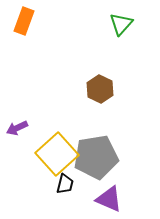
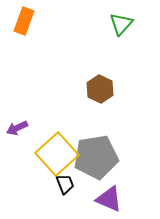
black trapezoid: rotated 35 degrees counterclockwise
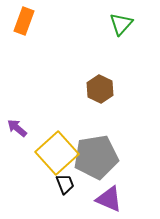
purple arrow: rotated 65 degrees clockwise
yellow square: moved 1 px up
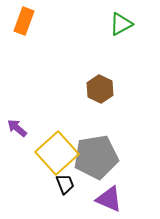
green triangle: rotated 20 degrees clockwise
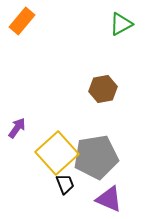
orange rectangle: moved 2 px left; rotated 20 degrees clockwise
brown hexagon: moved 3 px right; rotated 24 degrees clockwise
purple arrow: rotated 85 degrees clockwise
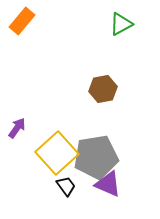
black trapezoid: moved 1 px right, 2 px down; rotated 15 degrees counterclockwise
purple triangle: moved 1 px left, 15 px up
